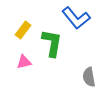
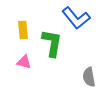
yellow rectangle: rotated 42 degrees counterclockwise
pink triangle: rotated 28 degrees clockwise
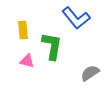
green L-shape: moved 3 px down
pink triangle: moved 3 px right, 1 px up
gray semicircle: moved 1 px right, 4 px up; rotated 66 degrees clockwise
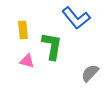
gray semicircle: rotated 12 degrees counterclockwise
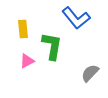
yellow rectangle: moved 1 px up
pink triangle: rotated 42 degrees counterclockwise
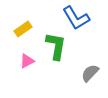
blue L-shape: rotated 8 degrees clockwise
yellow rectangle: rotated 60 degrees clockwise
green L-shape: moved 4 px right
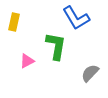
yellow rectangle: moved 9 px left, 7 px up; rotated 42 degrees counterclockwise
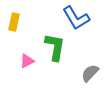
green L-shape: moved 1 px left, 1 px down
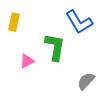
blue L-shape: moved 3 px right, 4 px down
gray semicircle: moved 4 px left, 8 px down
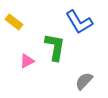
yellow rectangle: rotated 66 degrees counterclockwise
gray semicircle: moved 2 px left
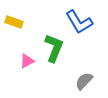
yellow rectangle: rotated 18 degrees counterclockwise
green L-shape: moved 1 px left, 1 px down; rotated 12 degrees clockwise
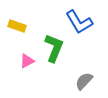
yellow rectangle: moved 3 px right, 4 px down
